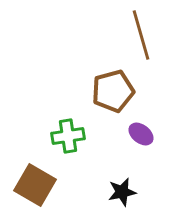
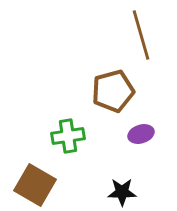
purple ellipse: rotated 55 degrees counterclockwise
black star: rotated 12 degrees clockwise
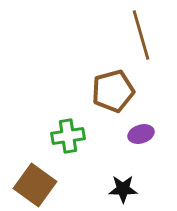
brown square: rotated 6 degrees clockwise
black star: moved 1 px right, 3 px up
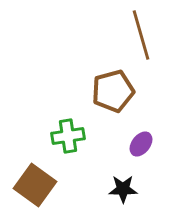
purple ellipse: moved 10 px down; rotated 35 degrees counterclockwise
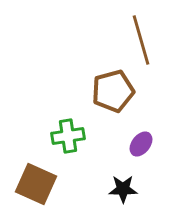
brown line: moved 5 px down
brown square: moved 1 px right, 1 px up; rotated 12 degrees counterclockwise
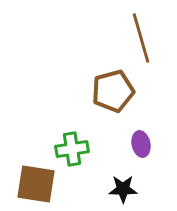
brown line: moved 2 px up
green cross: moved 4 px right, 13 px down
purple ellipse: rotated 50 degrees counterclockwise
brown square: rotated 15 degrees counterclockwise
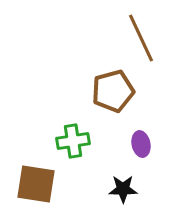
brown line: rotated 9 degrees counterclockwise
green cross: moved 1 px right, 8 px up
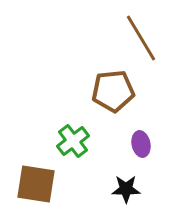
brown line: rotated 6 degrees counterclockwise
brown pentagon: rotated 9 degrees clockwise
green cross: rotated 28 degrees counterclockwise
black star: moved 3 px right
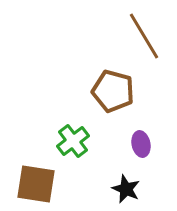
brown line: moved 3 px right, 2 px up
brown pentagon: rotated 21 degrees clockwise
black star: rotated 24 degrees clockwise
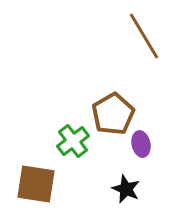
brown pentagon: moved 23 px down; rotated 27 degrees clockwise
